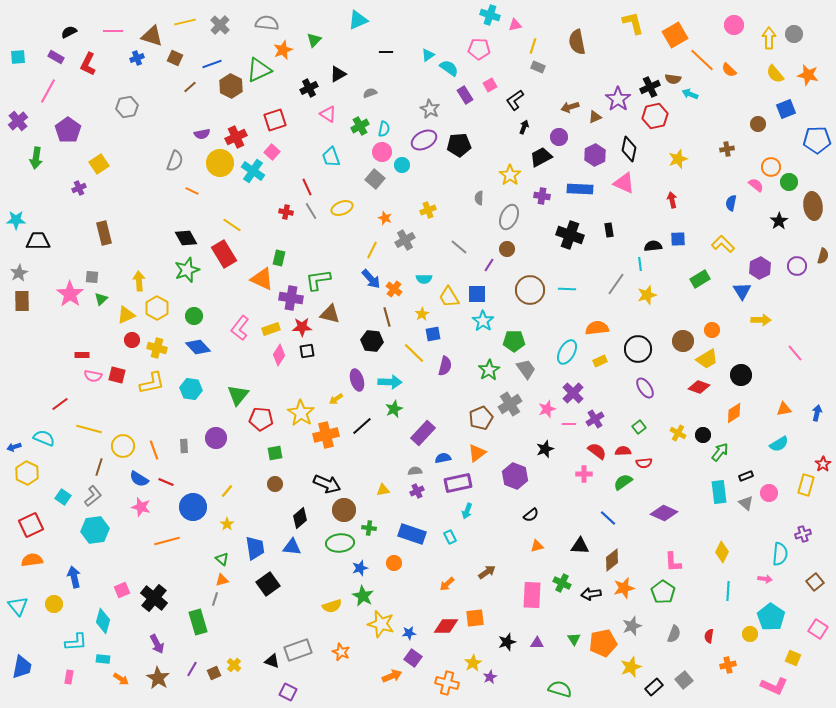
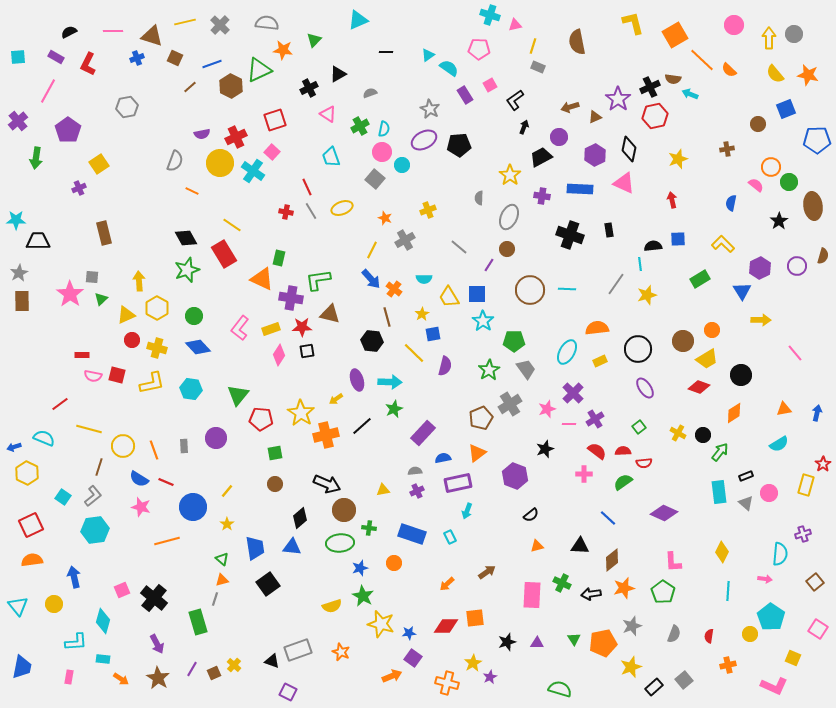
orange star at (283, 50): rotated 30 degrees clockwise
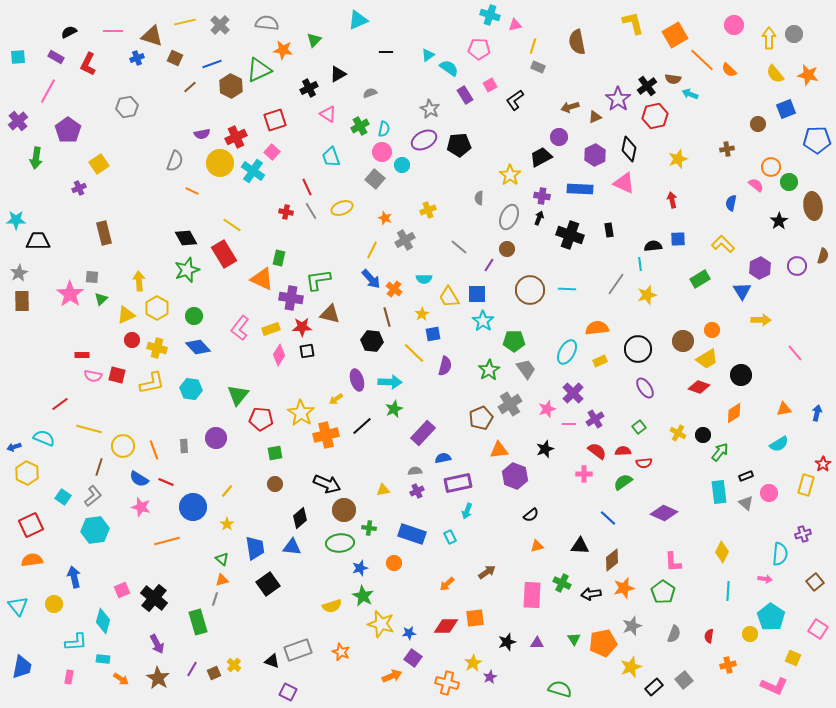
black cross at (650, 87): moved 3 px left, 1 px up; rotated 12 degrees counterclockwise
black arrow at (524, 127): moved 15 px right, 91 px down
orange triangle at (477, 453): moved 22 px right, 3 px up; rotated 30 degrees clockwise
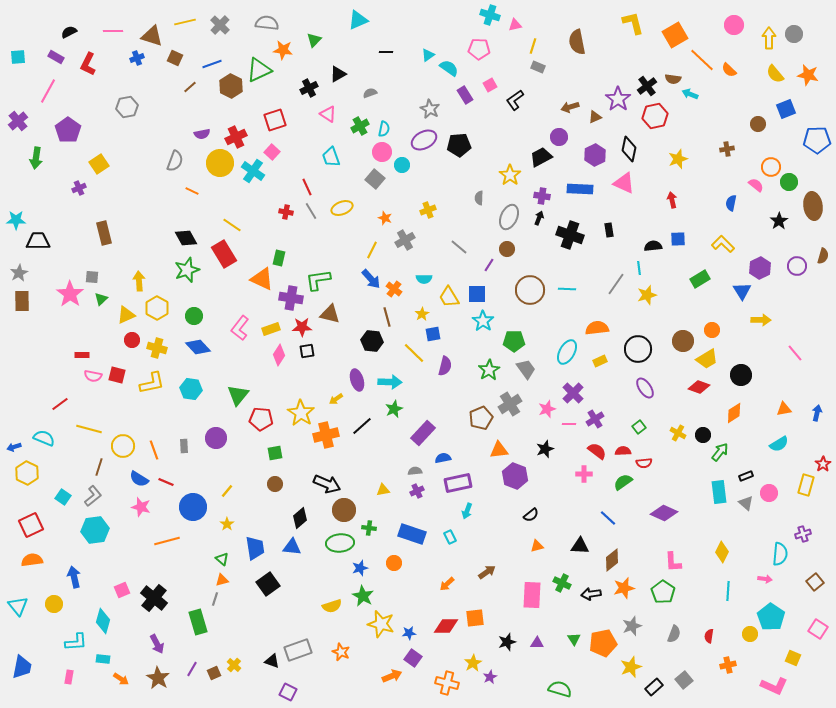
cyan line at (640, 264): moved 1 px left, 4 px down
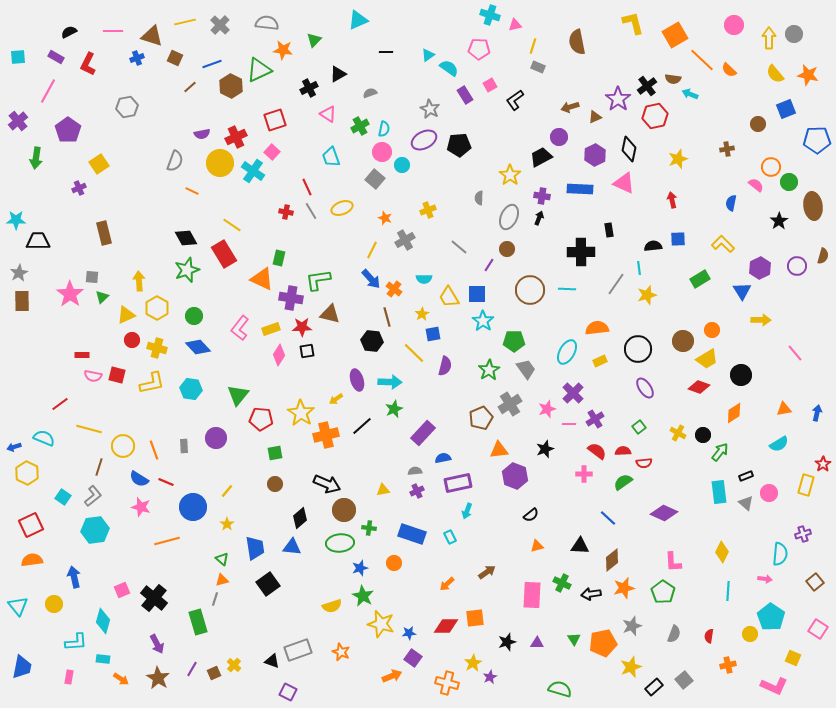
black cross at (570, 235): moved 11 px right, 17 px down; rotated 20 degrees counterclockwise
green triangle at (101, 299): moved 1 px right, 2 px up
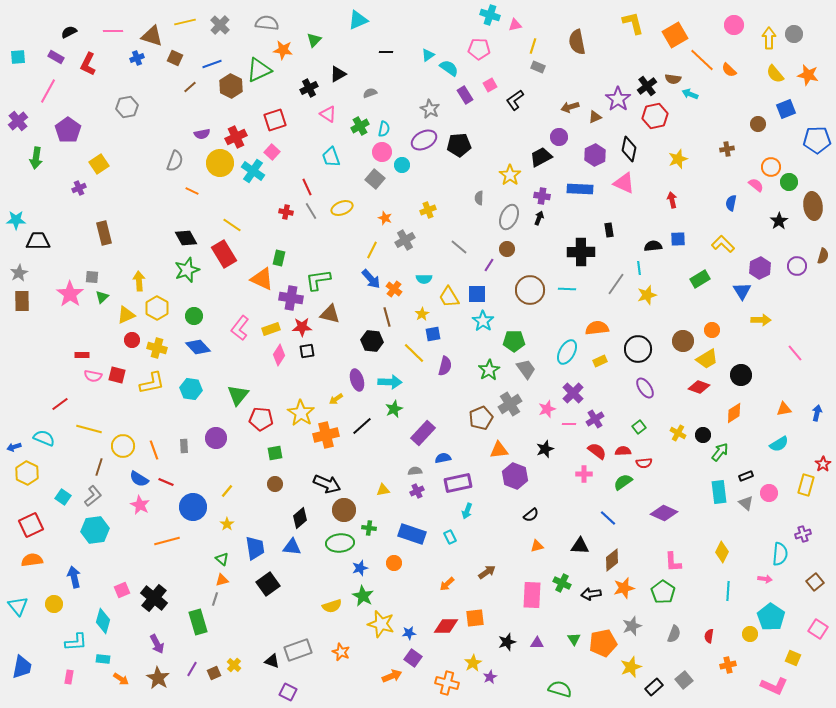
pink star at (141, 507): moved 1 px left, 2 px up; rotated 12 degrees clockwise
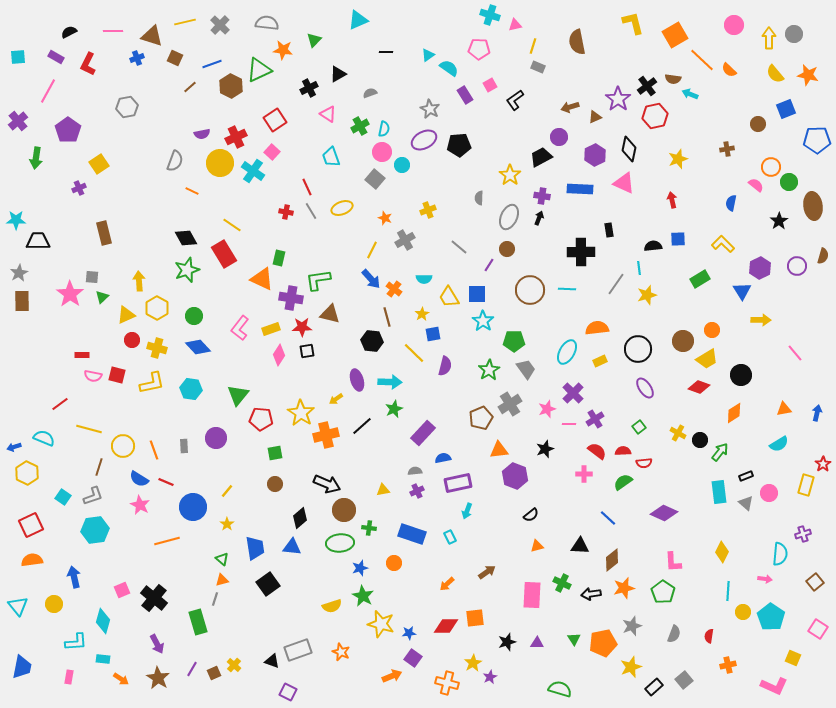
red square at (275, 120): rotated 15 degrees counterclockwise
black circle at (703, 435): moved 3 px left, 5 px down
gray L-shape at (93, 496): rotated 20 degrees clockwise
yellow circle at (750, 634): moved 7 px left, 22 px up
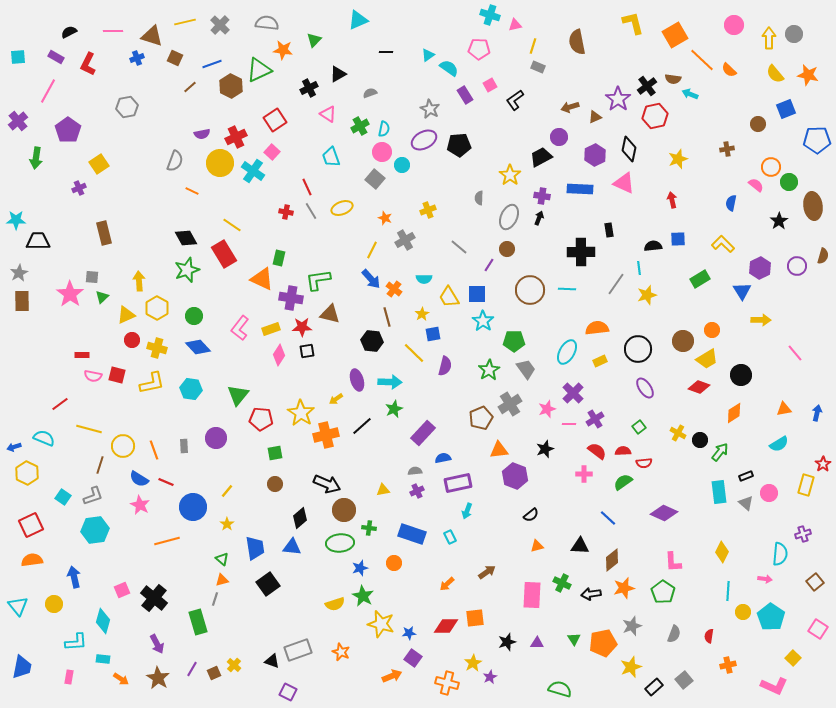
brown line at (99, 467): moved 1 px right, 2 px up
yellow semicircle at (332, 606): moved 3 px right, 2 px up
yellow square at (793, 658): rotated 21 degrees clockwise
